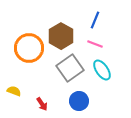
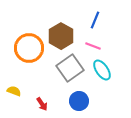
pink line: moved 2 px left, 2 px down
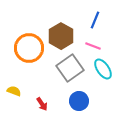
cyan ellipse: moved 1 px right, 1 px up
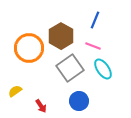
yellow semicircle: moved 1 px right; rotated 56 degrees counterclockwise
red arrow: moved 1 px left, 2 px down
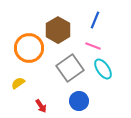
brown hexagon: moved 3 px left, 6 px up
yellow semicircle: moved 3 px right, 8 px up
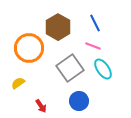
blue line: moved 3 px down; rotated 48 degrees counterclockwise
brown hexagon: moved 3 px up
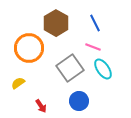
brown hexagon: moved 2 px left, 4 px up
pink line: moved 1 px down
